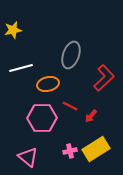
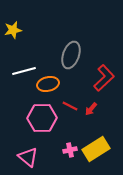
white line: moved 3 px right, 3 px down
red arrow: moved 7 px up
pink cross: moved 1 px up
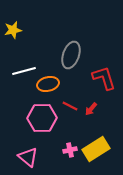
red L-shape: rotated 64 degrees counterclockwise
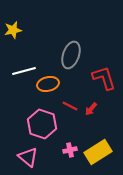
pink hexagon: moved 6 px down; rotated 20 degrees clockwise
yellow rectangle: moved 2 px right, 3 px down
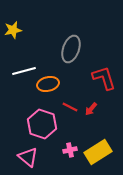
gray ellipse: moved 6 px up
red line: moved 1 px down
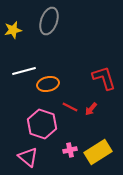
gray ellipse: moved 22 px left, 28 px up
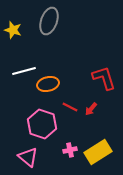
yellow star: rotated 30 degrees clockwise
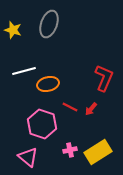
gray ellipse: moved 3 px down
red L-shape: rotated 40 degrees clockwise
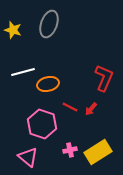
white line: moved 1 px left, 1 px down
